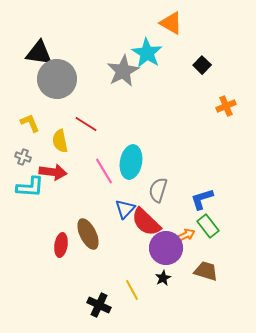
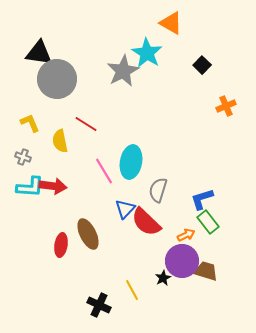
red arrow: moved 14 px down
green rectangle: moved 4 px up
purple circle: moved 16 px right, 13 px down
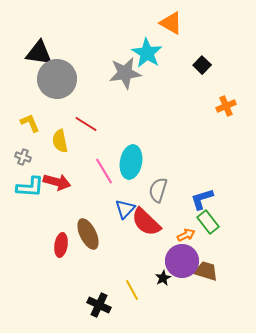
gray star: moved 2 px right, 2 px down; rotated 20 degrees clockwise
red arrow: moved 4 px right, 4 px up; rotated 8 degrees clockwise
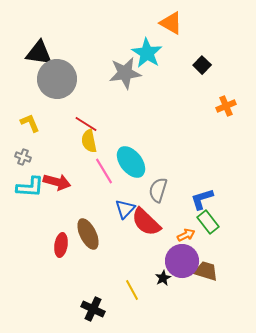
yellow semicircle: moved 29 px right
cyan ellipse: rotated 48 degrees counterclockwise
black cross: moved 6 px left, 4 px down
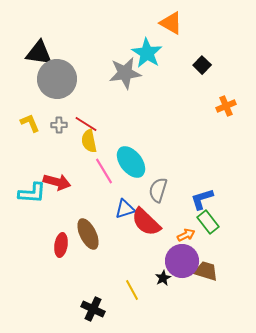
gray cross: moved 36 px right, 32 px up; rotated 21 degrees counterclockwise
cyan L-shape: moved 2 px right, 6 px down
blue triangle: rotated 30 degrees clockwise
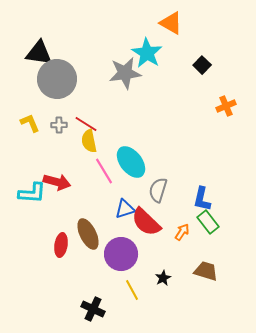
blue L-shape: rotated 60 degrees counterclockwise
orange arrow: moved 4 px left, 3 px up; rotated 30 degrees counterclockwise
purple circle: moved 61 px left, 7 px up
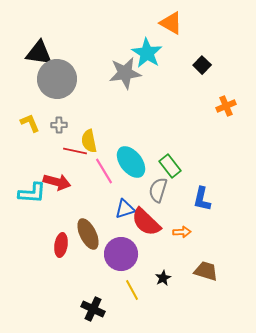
red line: moved 11 px left, 27 px down; rotated 20 degrees counterclockwise
green rectangle: moved 38 px left, 56 px up
orange arrow: rotated 54 degrees clockwise
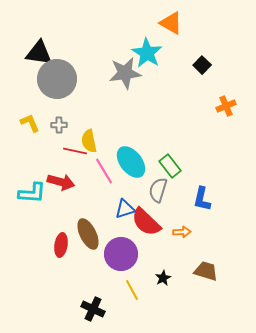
red arrow: moved 4 px right
